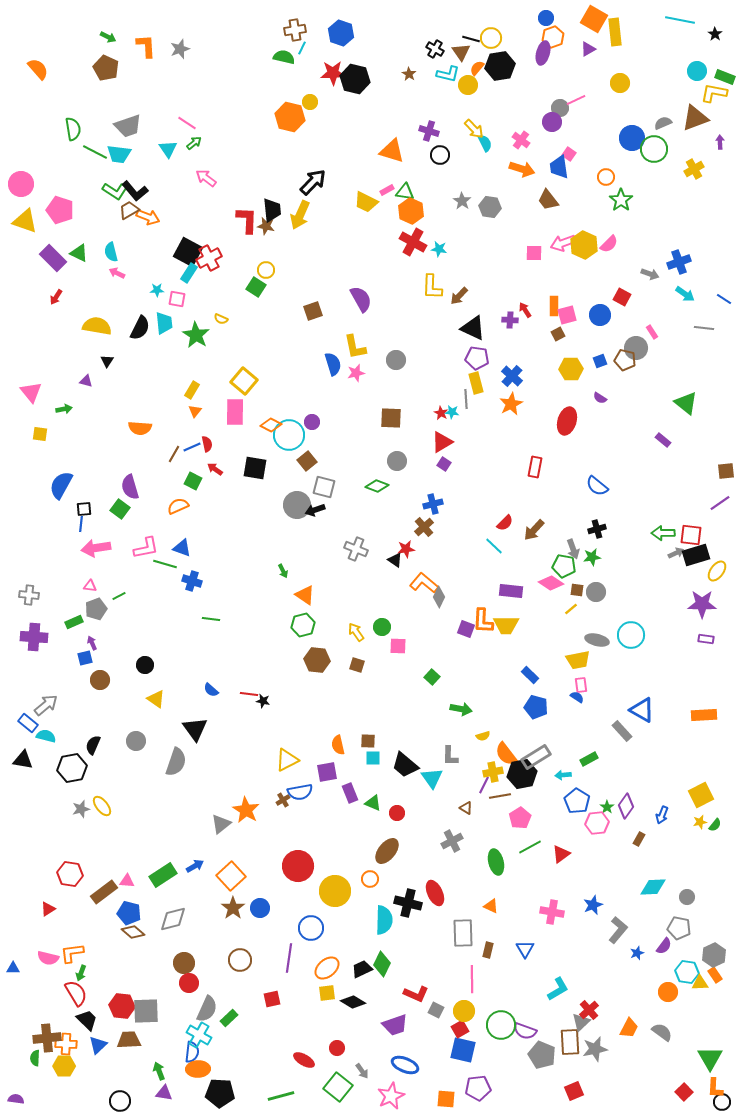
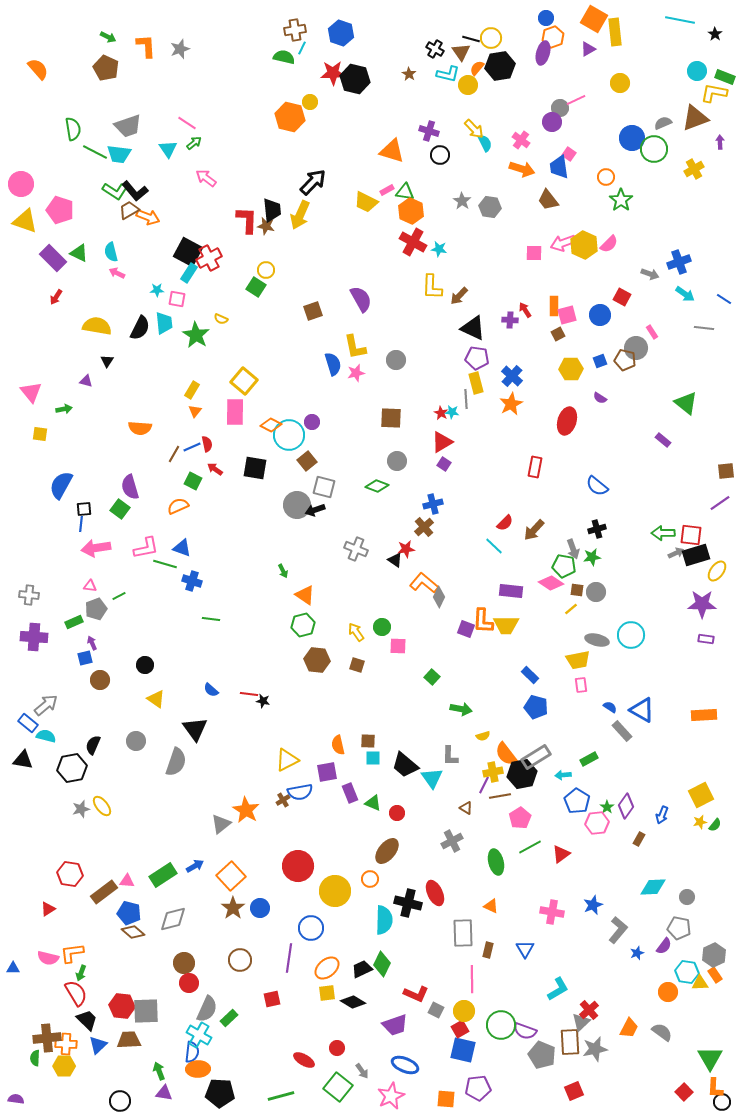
blue semicircle at (577, 697): moved 33 px right, 10 px down
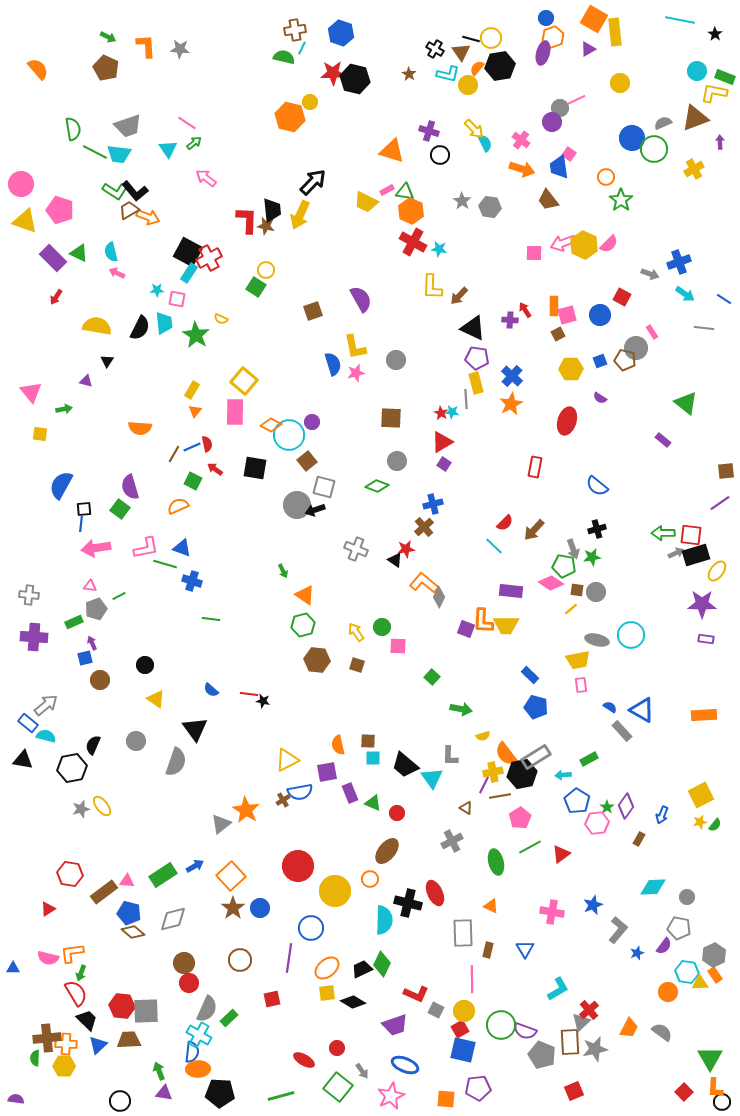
gray star at (180, 49): rotated 24 degrees clockwise
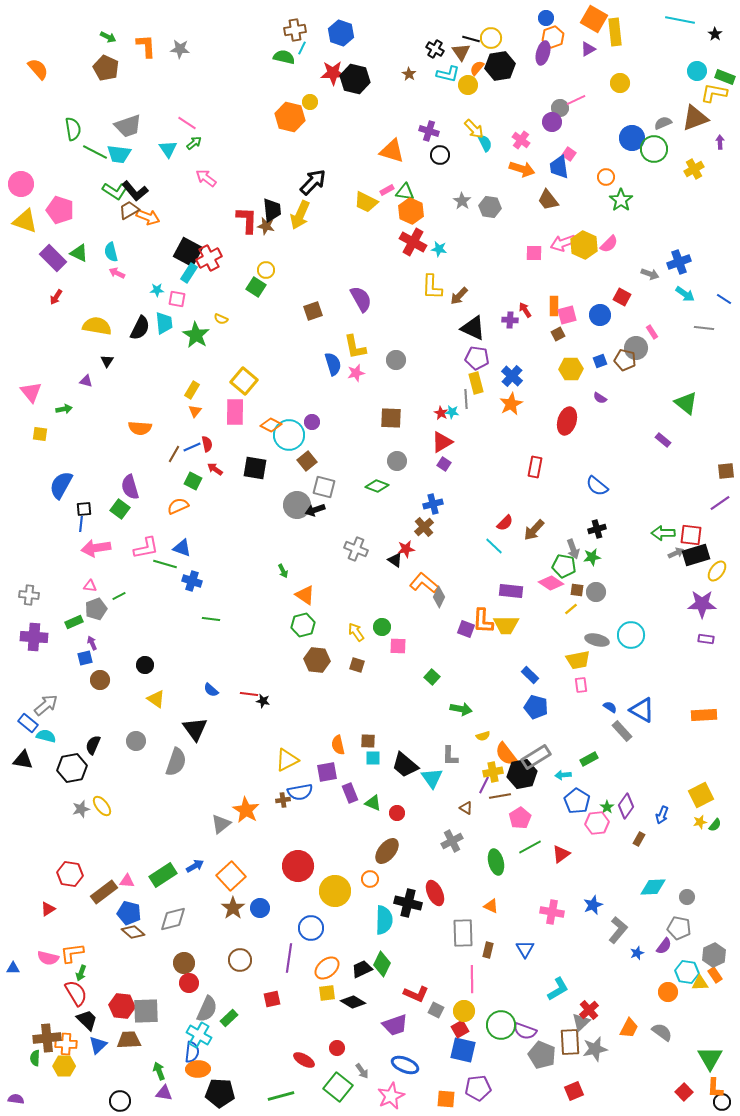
brown cross at (283, 800): rotated 24 degrees clockwise
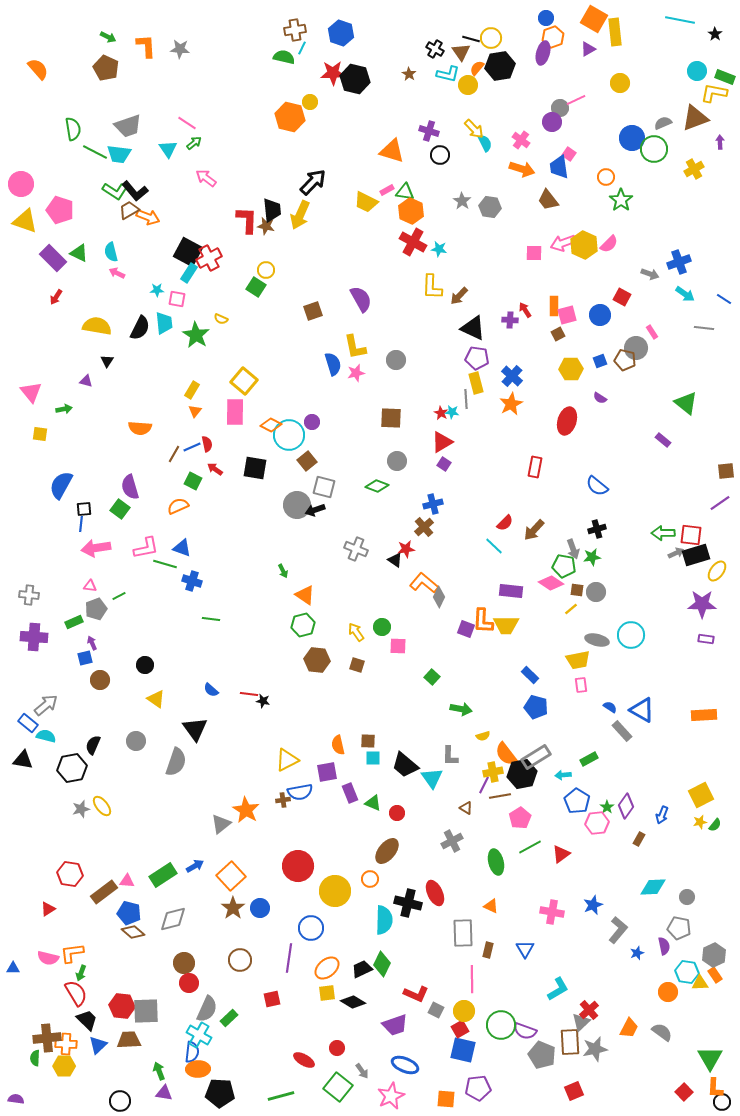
purple semicircle at (664, 946): rotated 48 degrees counterclockwise
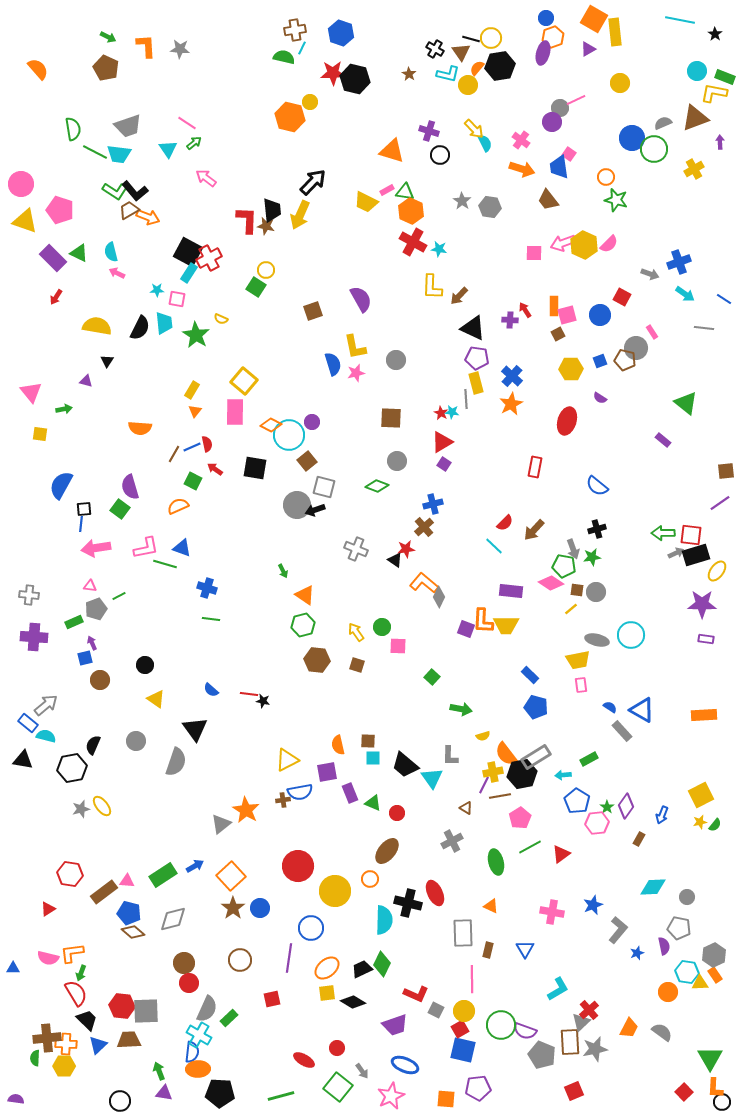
green star at (621, 200): moved 5 px left; rotated 20 degrees counterclockwise
blue cross at (192, 581): moved 15 px right, 7 px down
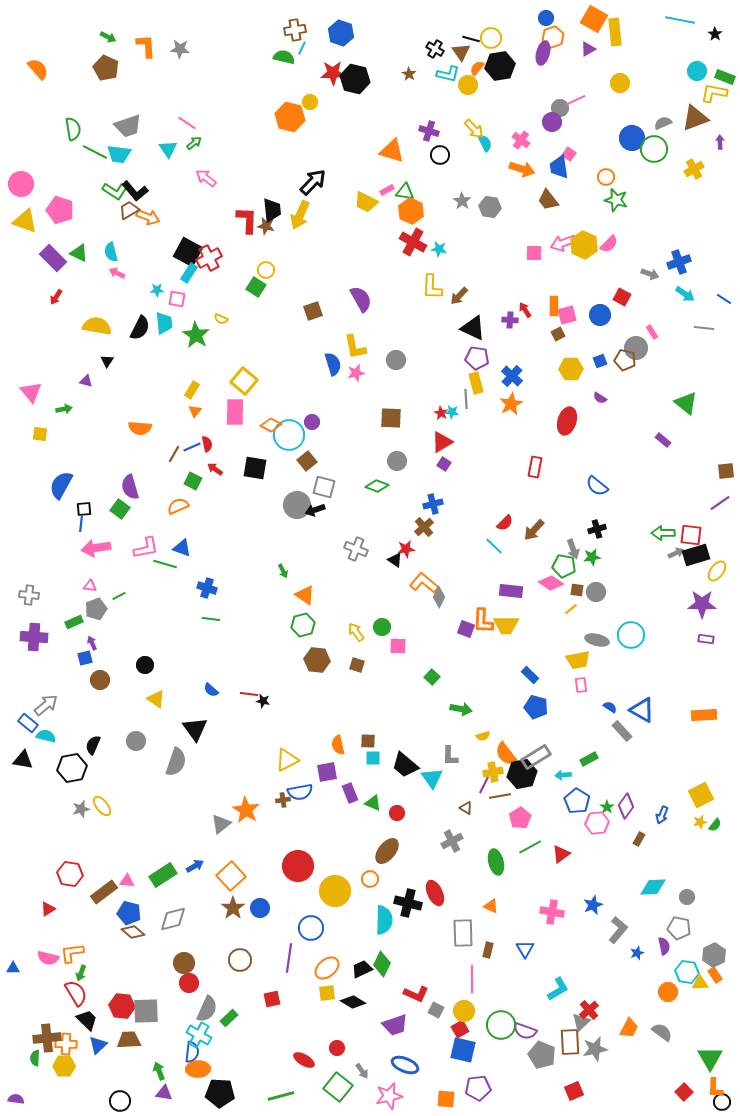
pink star at (391, 1096): moved 2 px left; rotated 12 degrees clockwise
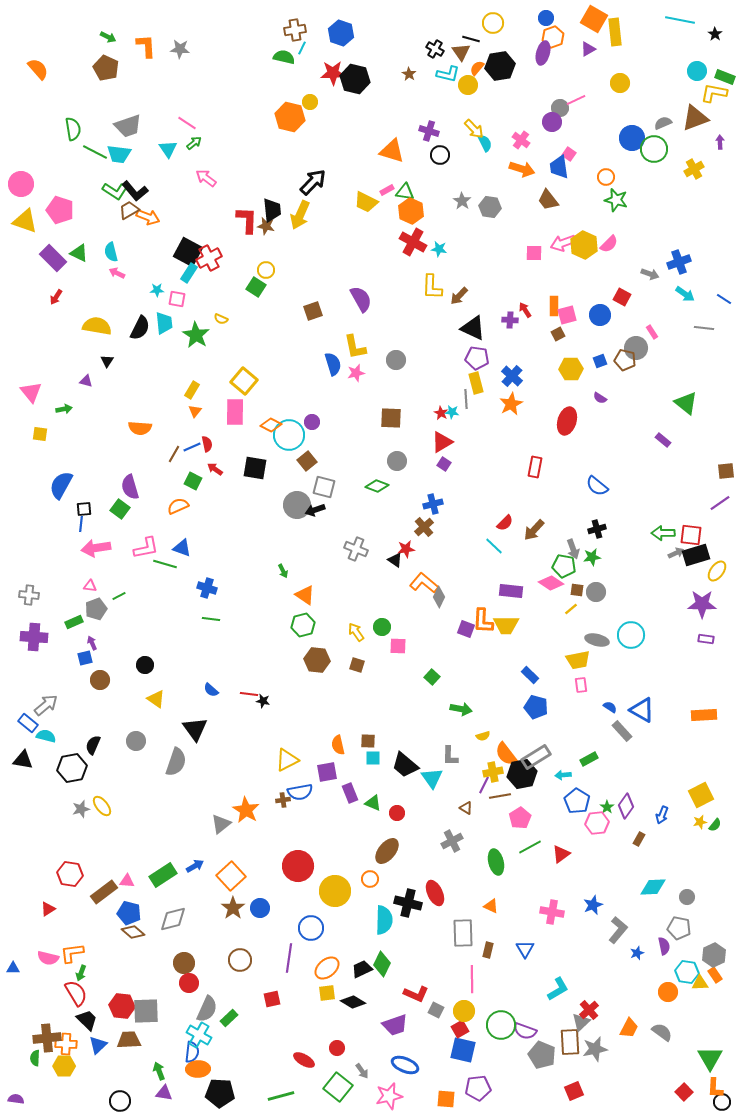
yellow circle at (491, 38): moved 2 px right, 15 px up
